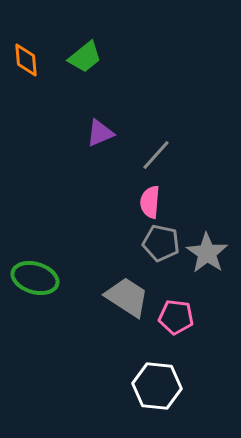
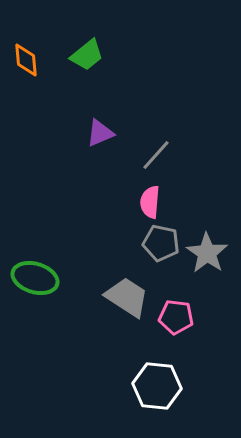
green trapezoid: moved 2 px right, 2 px up
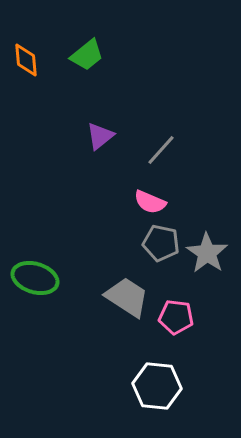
purple triangle: moved 3 px down; rotated 16 degrees counterclockwise
gray line: moved 5 px right, 5 px up
pink semicircle: rotated 72 degrees counterclockwise
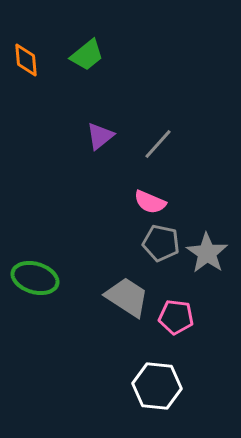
gray line: moved 3 px left, 6 px up
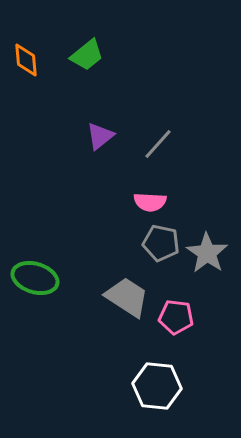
pink semicircle: rotated 20 degrees counterclockwise
